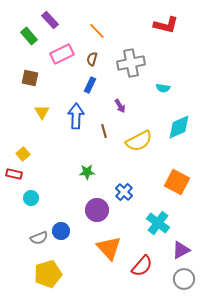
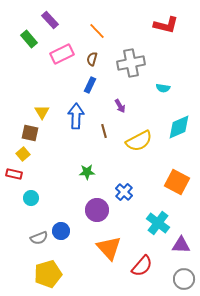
green rectangle: moved 3 px down
brown square: moved 55 px down
purple triangle: moved 5 px up; rotated 30 degrees clockwise
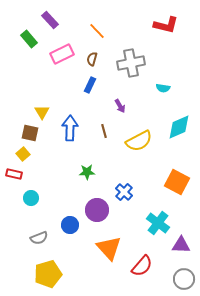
blue arrow: moved 6 px left, 12 px down
blue circle: moved 9 px right, 6 px up
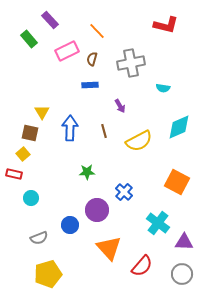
pink rectangle: moved 5 px right, 3 px up
blue rectangle: rotated 63 degrees clockwise
purple triangle: moved 3 px right, 3 px up
gray circle: moved 2 px left, 5 px up
